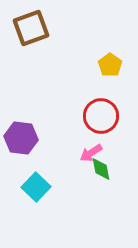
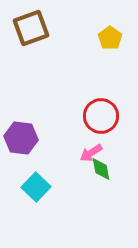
yellow pentagon: moved 27 px up
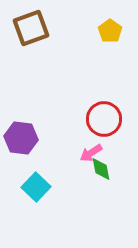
yellow pentagon: moved 7 px up
red circle: moved 3 px right, 3 px down
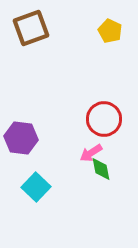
yellow pentagon: rotated 10 degrees counterclockwise
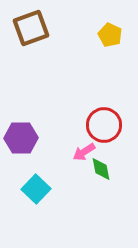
yellow pentagon: moved 4 px down
red circle: moved 6 px down
purple hexagon: rotated 8 degrees counterclockwise
pink arrow: moved 7 px left, 1 px up
cyan square: moved 2 px down
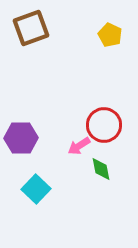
pink arrow: moved 5 px left, 6 px up
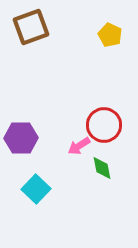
brown square: moved 1 px up
green diamond: moved 1 px right, 1 px up
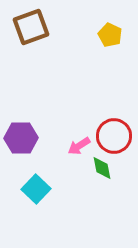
red circle: moved 10 px right, 11 px down
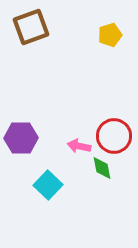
yellow pentagon: rotated 30 degrees clockwise
pink arrow: rotated 45 degrees clockwise
cyan square: moved 12 px right, 4 px up
